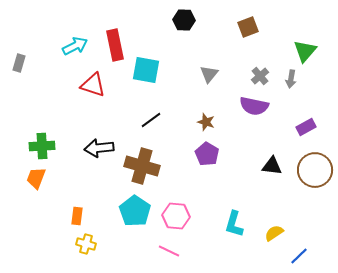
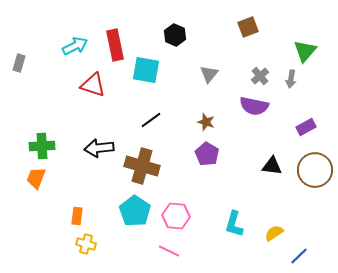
black hexagon: moved 9 px left, 15 px down; rotated 20 degrees clockwise
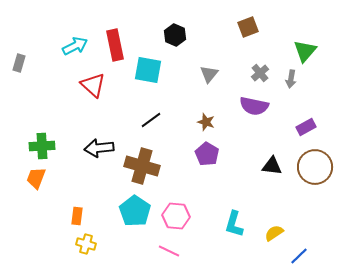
cyan square: moved 2 px right
gray cross: moved 3 px up
red triangle: rotated 24 degrees clockwise
brown circle: moved 3 px up
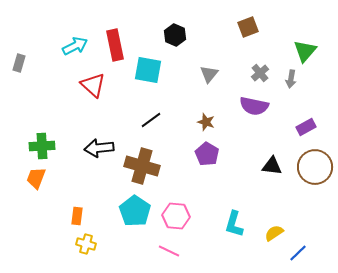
blue line: moved 1 px left, 3 px up
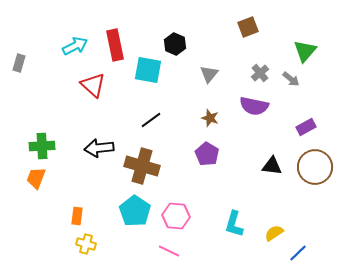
black hexagon: moved 9 px down
gray arrow: rotated 60 degrees counterclockwise
brown star: moved 4 px right, 4 px up
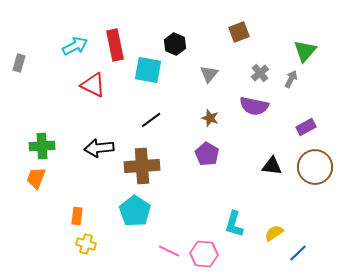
brown square: moved 9 px left, 5 px down
gray arrow: rotated 102 degrees counterclockwise
red triangle: rotated 16 degrees counterclockwise
brown cross: rotated 20 degrees counterclockwise
pink hexagon: moved 28 px right, 38 px down
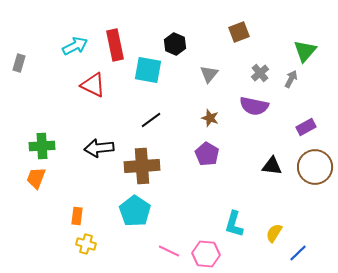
yellow semicircle: rotated 24 degrees counterclockwise
pink hexagon: moved 2 px right
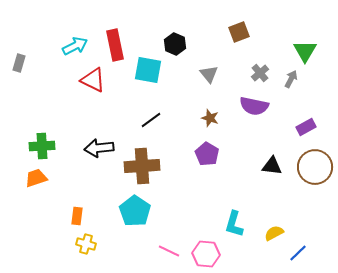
green triangle: rotated 10 degrees counterclockwise
gray triangle: rotated 18 degrees counterclockwise
red triangle: moved 5 px up
orange trapezoid: rotated 50 degrees clockwise
yellow semicircle: rotated 30 degrees clockwise
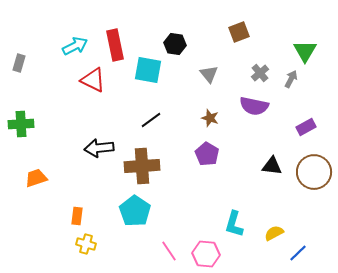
black hexagon: rotated 15 degrees counterclockwise
green cross: moved 21 px left, 22 px up
brown circle: moved 1 px left, 5 px down
pink line: rotated 30 degrees clockwise
